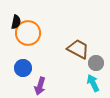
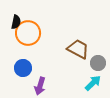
gray circle: moved 2 px right
cyan arrow: rotated 72 degrees clockwise
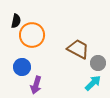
black semicircle: moved 1 px up
orange circle: moved 4 px right, 2 px down
blue circle: moved 1 px left, 1 px up
purple arrow: moved 4 px left, 1 px up
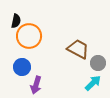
orange circle: moved 3 px left, 1 px down
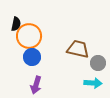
black semicircle: moved 3 px down
brown trapezoid: rotated 15 degrees counterclockwise
blue circle: moved 10 px right, 10 px up
cyan arrow: rotated 48 degrees clockwise
